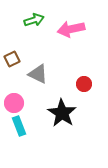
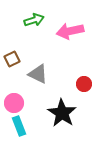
pink arrow: moved 1 px left, 2 px down
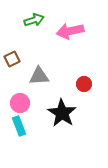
gray triangle: moved 1 px right, 2 px down; rotated 30 degrees counterclockwise
pink circle: moved 6 px right
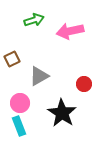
gray triangle: rotated 25 degrees counterclockwise
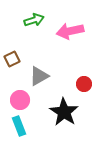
pink circle: moved 3 px up
black star: moved 2 px right, 1 px up
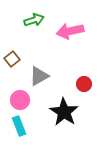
brown square: rotated 14 degrees counterclockwise
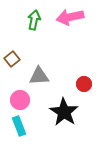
green arrow: rotated 60 degrees counterclockwise
pink arrow: moved 14 px up
gray triangle: rotated 25 degrees clockwise
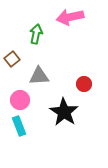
green arrow: moved 2 px right, 14 px down
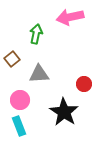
gray triangle: moved 2 px up
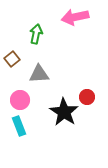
pink arrow: moved 5 px right
red circle: moved 3 px right, 13 px down
